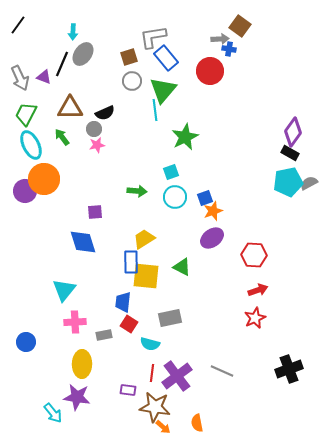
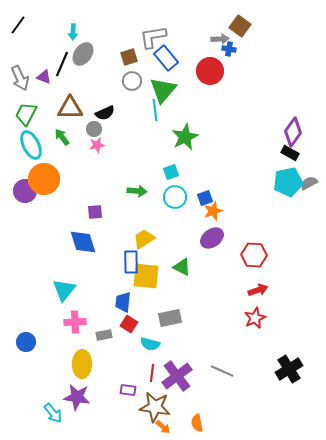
black cross at (289, 369): rotated 12 degrees counterclockwise
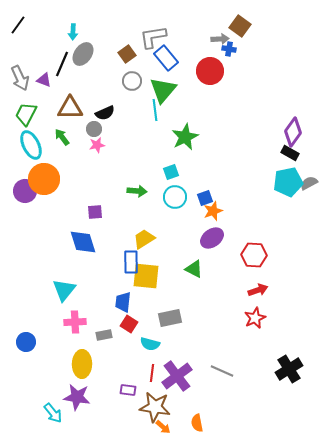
brown square at (129, 57): moved 2 px left, 3 px up; rotated 18 degrees counterclockwise
purple triangle at (44, 77): moved 3 px down
green triangle at (182, 267): moved 12 px right, 2 px down
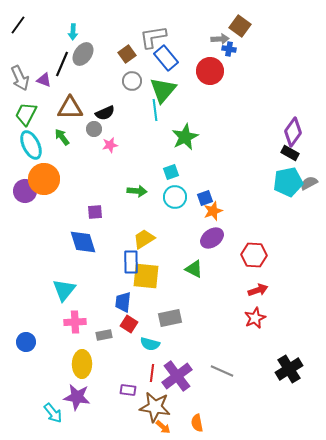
pink star at (97, 145): moved 13 px right
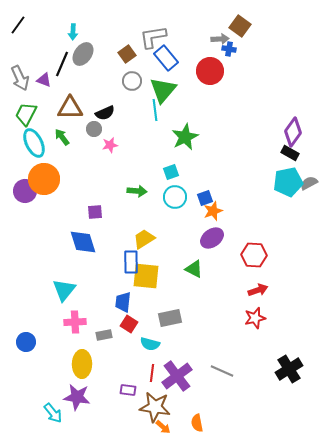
cyan ellipse at (31, 145): moved 3 px right, 2 px up
red star at (255, 318): rotated 10 degrees clockwise
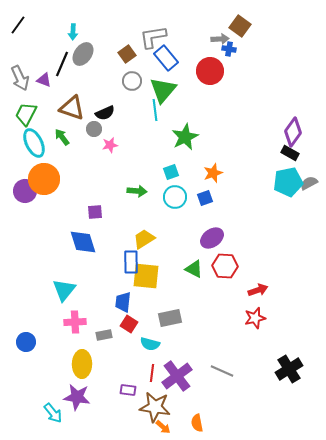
brown triangle at (70, 108): moved 2 px right; rotated 20 degrees clockwise
orange star at (213, 211): moved 38 px up
red hexagon at (254, 255): moved 29 px left, 11 px down
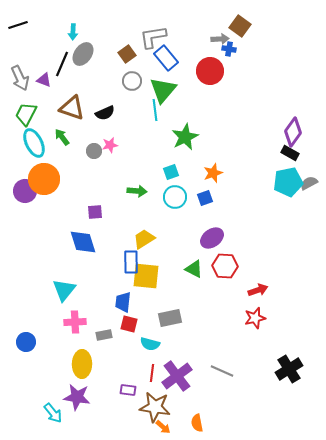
black line at (18, 25): rotated 36 degrees clockwise
gray circle at (94, 129): moved 22 px down
red square at (129, 324): rotated 18 degrees counterclockwise
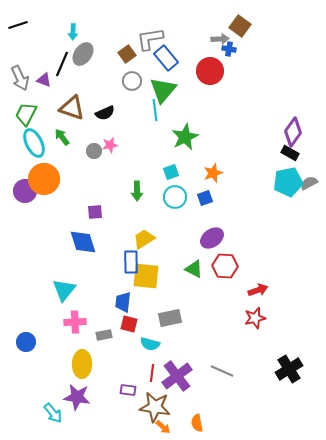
gray L-shape at (153, 37): moved 3 px left, 2 px down
green arrow at (137, 191): rotated 84 degrees clockwise
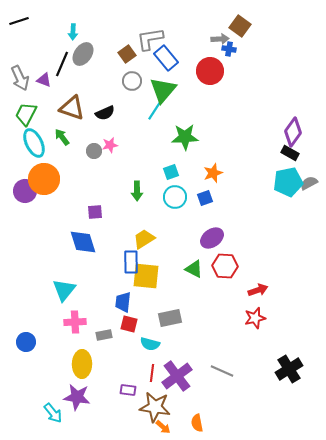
black line at (18, 25): moved 1 px right, 4 px up
cyan line at (155, 110): rotated 40 degrees clockwise
green star at (185, 137): rotated 24 degrees clockwise
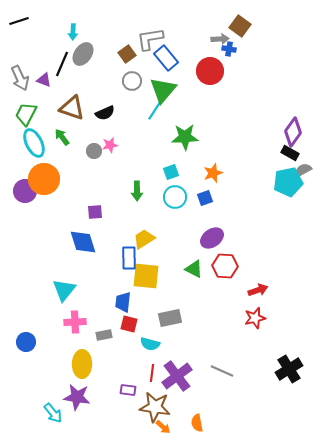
gray semicircle at (309, 183): moved 6 px left, 13 px up
blue rectangle at (131, 262): moved 2 px left, 4 px up
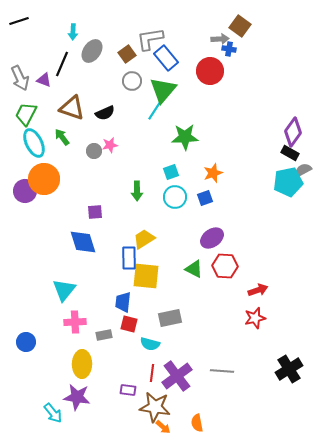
gray ellipse at (83, 54): moved 9 px right, 3 px up
gray line at (222, 371): rotated 20 degrees counterclockwise
